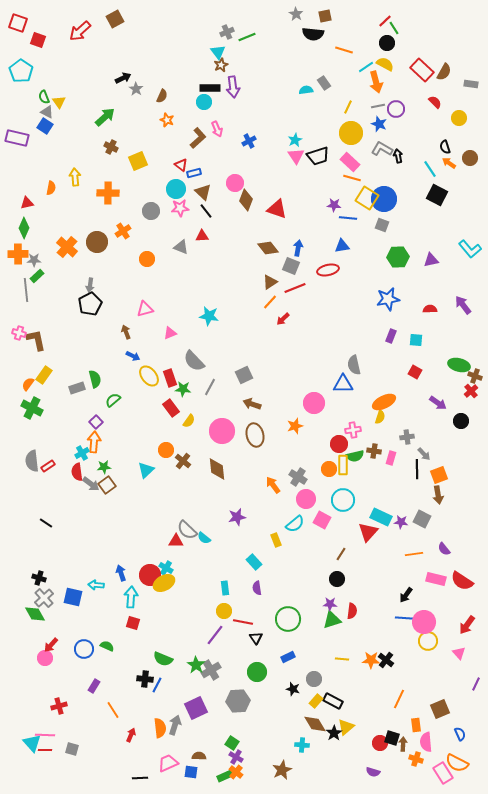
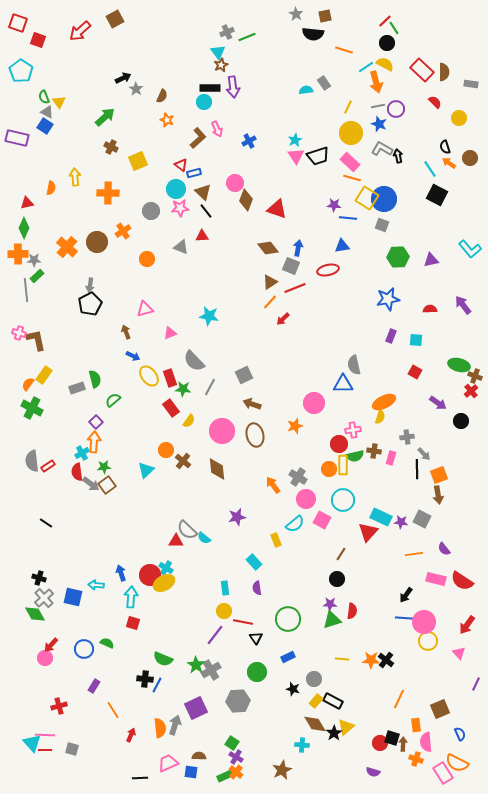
brown semicircle at (444, 72): rotated 30 degrees counterclockwise
green semicircle at (107, 646): moved 3 px up
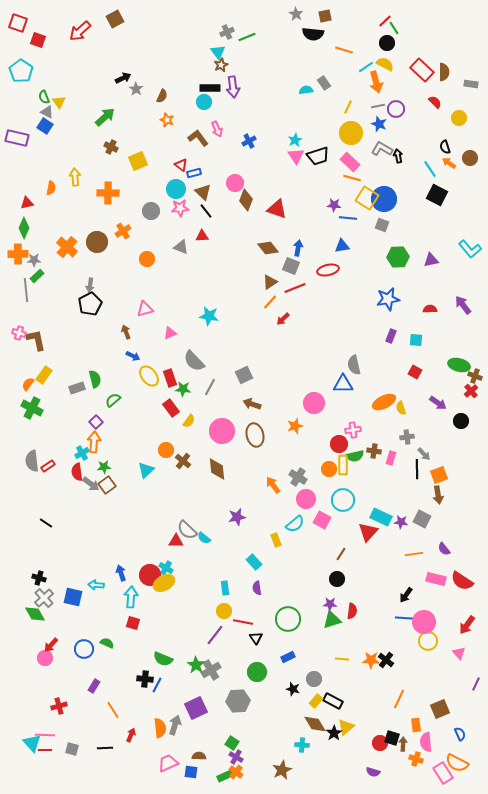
brown L-shape at (198, 138): rotated 85 degrees counterclockwise
yellow semicircle at (380, 417): moved 21 px right, 9 px up; rotated 144 degrees clockwise
black line at (140, 778): moved 35 px left, 30 px up
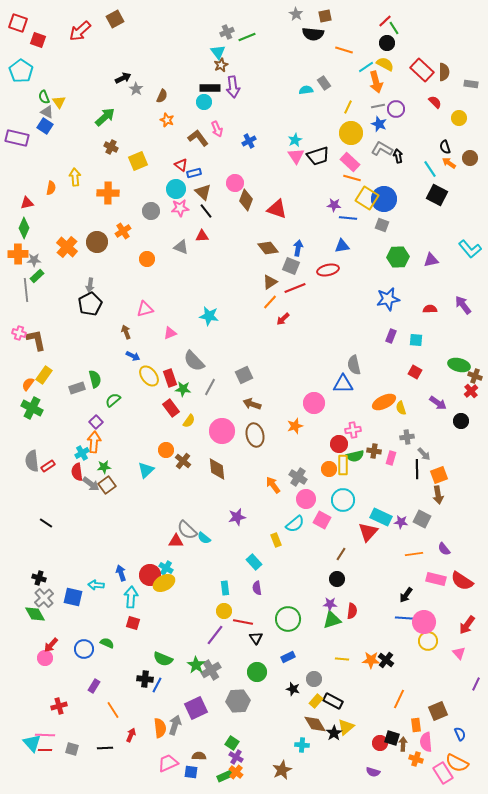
brown square at (440, 709): moved 2 px left, 2 px down
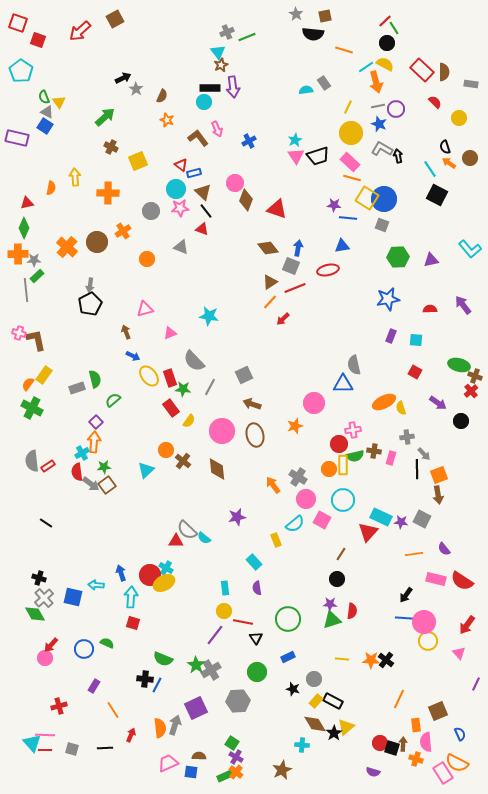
red triangle at (202, 236): moved 7 px up; rotated 24 degrees clockwise
black square at (392, 738): moved 10 px down
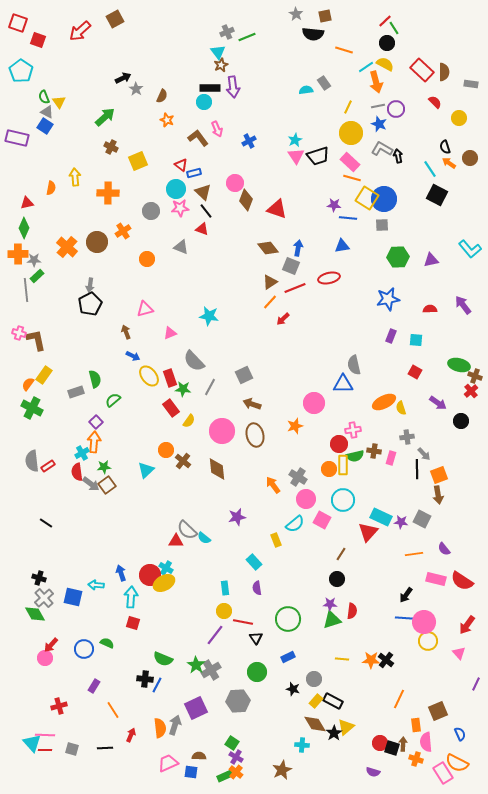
gray square at (382, 225): rotated 24 degrees counterclockwise
red ellipse at (328, 270): moved 1 px right, 8 px down
gray rectangle at (77, 388): moved 1 px left, 4 px down
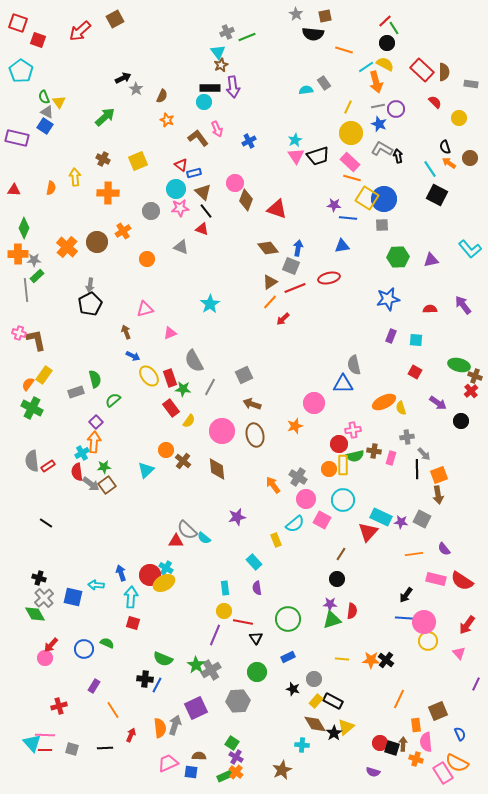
brown cross at (111, 147): moved 8 px left, 12 px down
red triangle at (27, 203): moved 13 px left, 13 px up; rotated 16 degrees clockwise
cyan star at (209, 316): moved 1 px right, 12 px up; rotated 30 degrees clockwise
gray semicircle at (194, 361): rotated 15 degrees clockwise
purple line at (215, 635): rotated 15 degrees counterclockwise
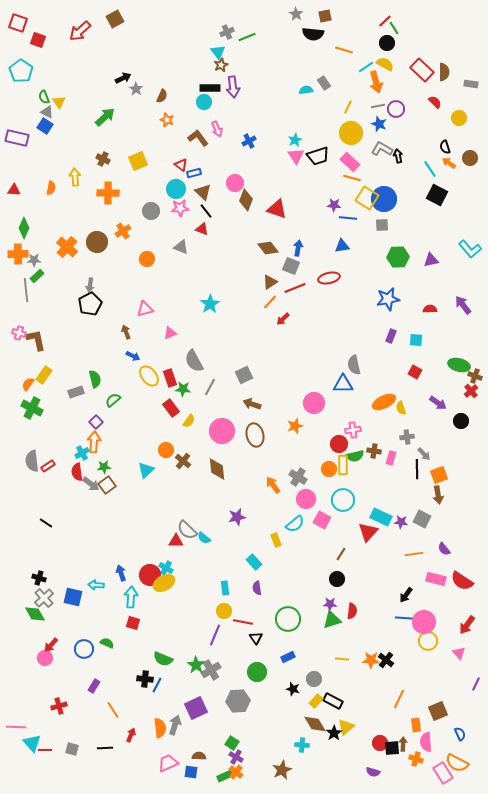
pink line at (45, 735): moved 29 px left, 8 px up
black square at (392, 748): rotated 21 degrees counterclockwise
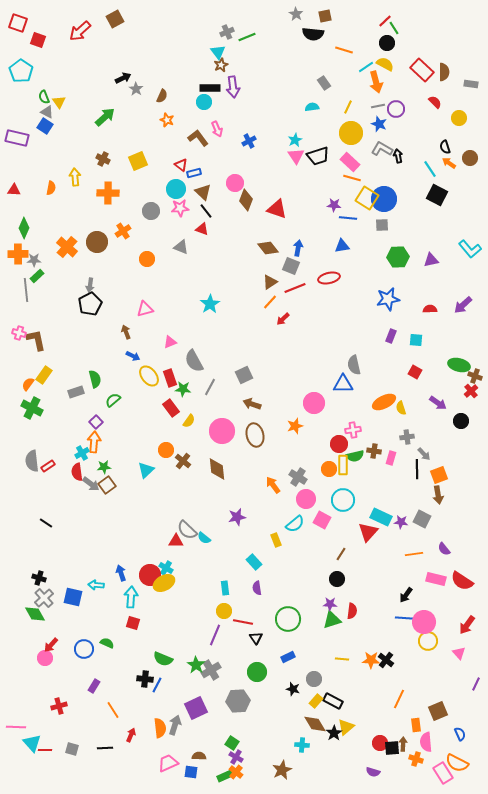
cyan semicircle at (306, 90): moved 6 px right, 17 px down
purple arrow at (463, 305): rotated 96 degrees counterclockwise
pink triangle at (170, 333): moved 9 px down
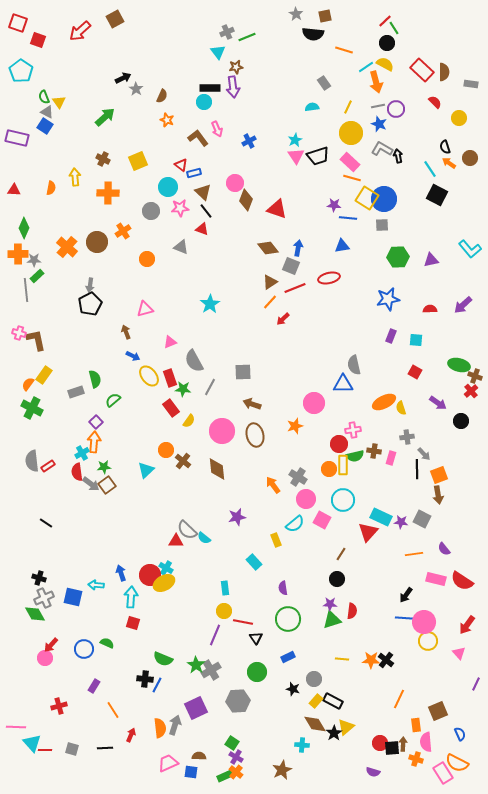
brown star at (221, 65): moved 15 px right, 2 px down; rotated 16 degrees clockwise
cyan circle at (176, 189): moved 8 px left, 2 px up
gray square at (244, 375): moved 1 px left, 3 px up; rotated 24 degrees clockwise
purple semicircle at (257, 588): moved 26 px right
gray cross at (44, 598): rotated 18 degrees clockwise
